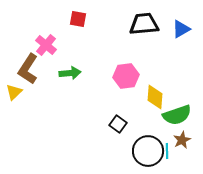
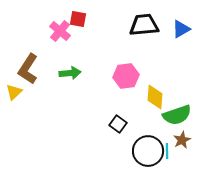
black trapezoid: moved 1 px down
pink cross: moved 14 px right, 14 px up
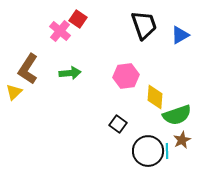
red square: rotated 24 degrees clockwise
black trapezoid: rotated 76 degrees clockwise
blue triangle: moved 1 px left, 6 px down
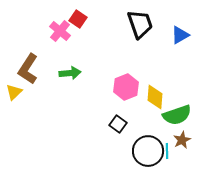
black trapezoid: moved 4 px left, 1 px up
pink hexagon: moved 11 px down; rotated 15 degrees counterclockwise
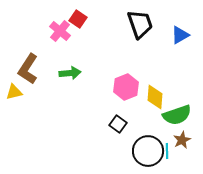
yellow triangle: rotated 30 degrees clockwise
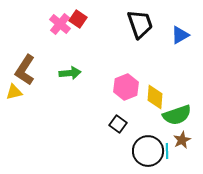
pink cross: moved 7 px up
brown L-shape: moved 3 px left, 1 px down
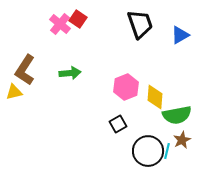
green semicircle: rotated 8 degrees clockwise
black square: rotated 24 degrees clockwise
cyan line: rotated 14 degrees clockwise
